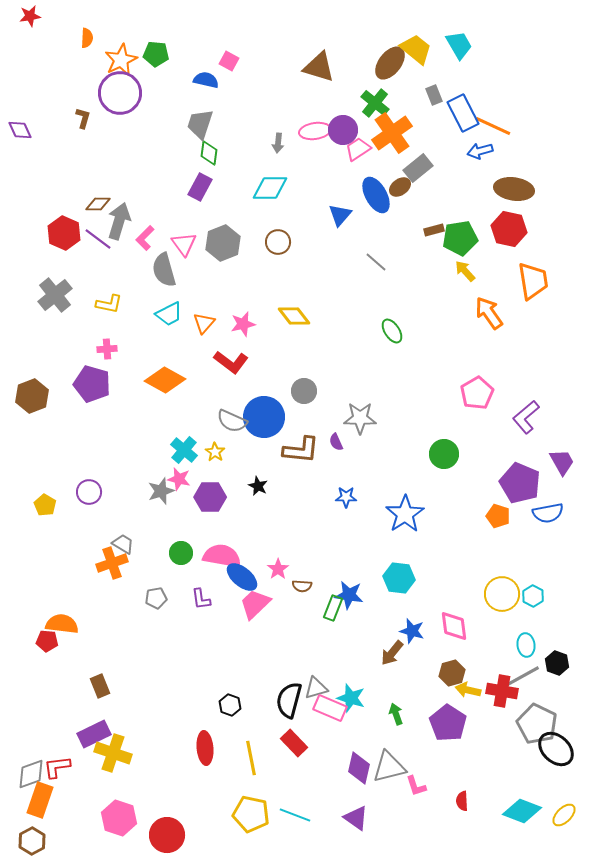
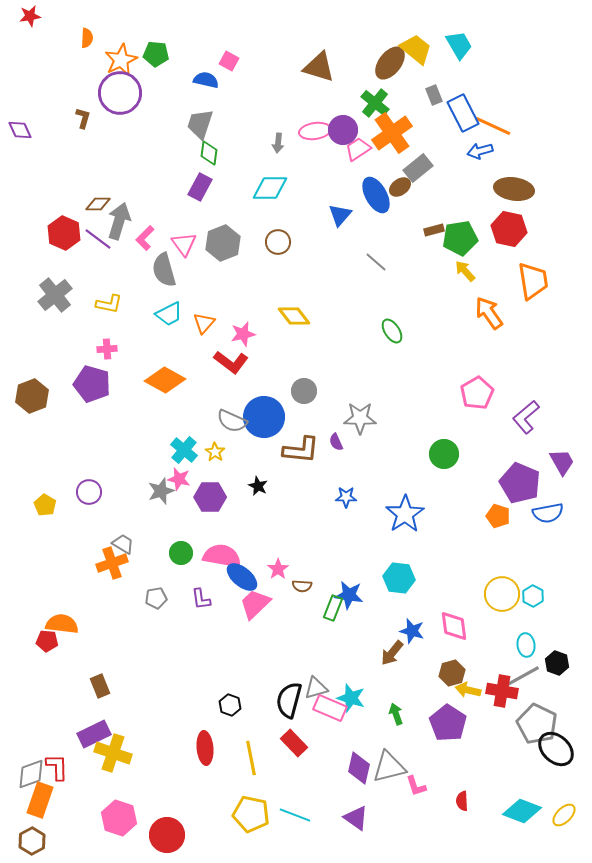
pink star at (243, 324): moved 10 px down
red L-shape at (57, 767): rotated 96 degrees clockwise
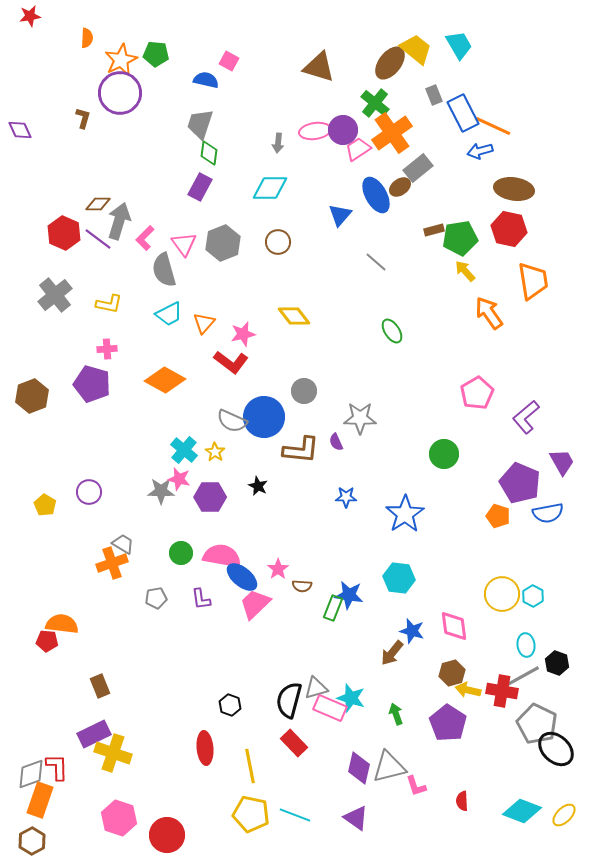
gray star at (161, 491): rotated 20 degrees clockwise
yellow line at (251, 758): moved 1 px left, 8 px down
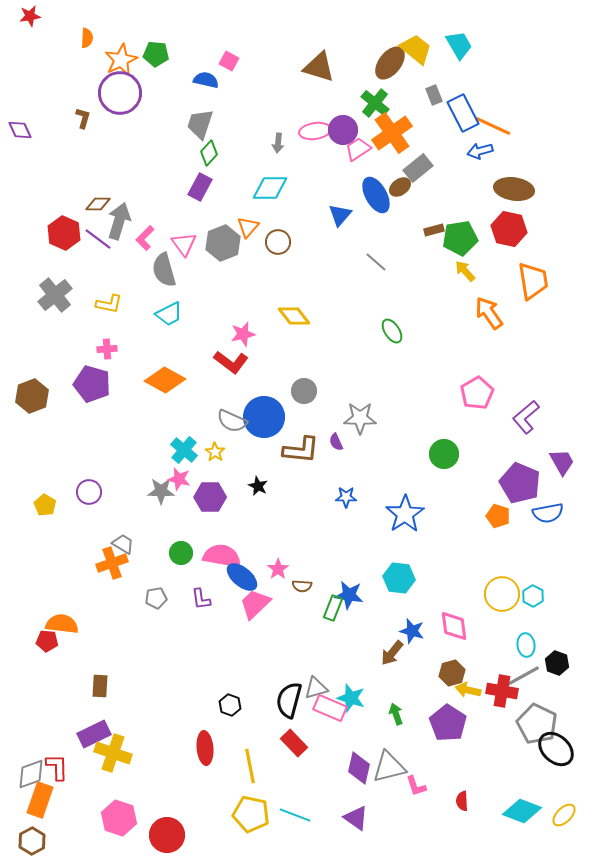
green diamond at (209, 153): rotated 35 degrees clockwise
orange triangle at (204, 323): moved 44 px right, 96 px up
brown rectangle at (100, 686): rotated 25 degrees clockwise
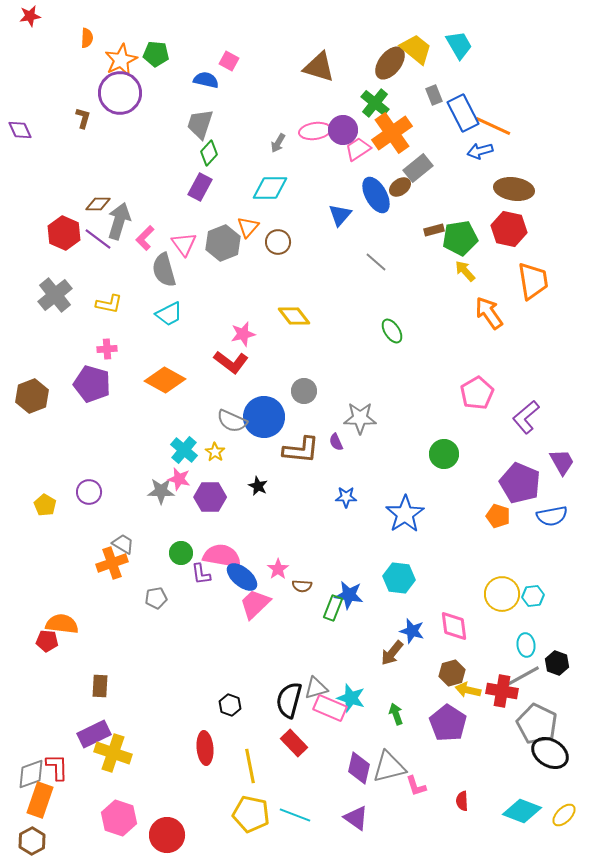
gray arrow at (278, 143): rotated 24 degrees clockwise
blue semicircle at (548, 513): moved 4 px right, 3 px down
cyan hexagon at (533, 596): rotated 25 degrees clockwise
purple L-shape at (201, 599): moved 25 px up
black ellipse at (556, 749): moved 6 px left, 4 px down; rotated 12 degrees counterclockwise
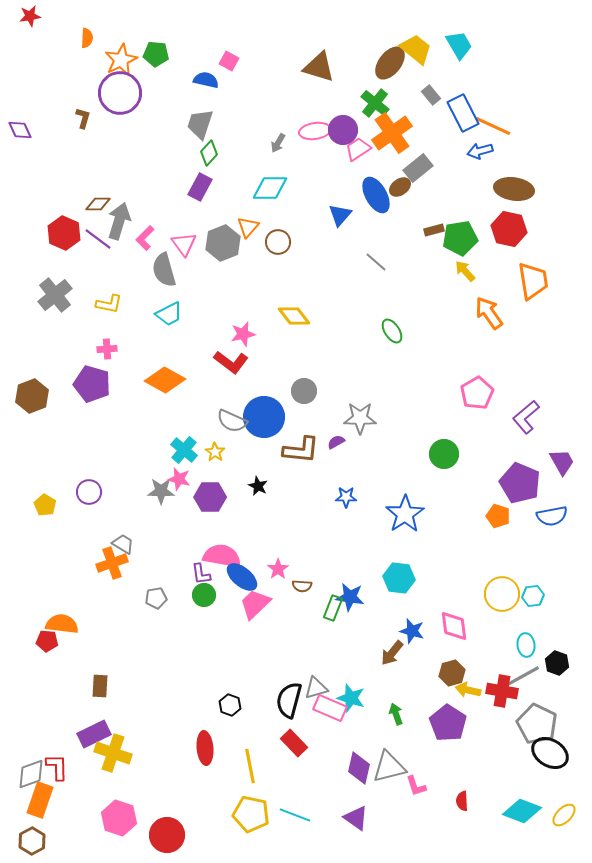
gray rectangle at (434, 95): moved 3 px left; rotated 18 degrees counterclockwise
purple semicircle at (336, 442): rotated 84 degrees clockwise
green circle at (181, 553): moved 23 px right, 42 px down
blue star at (349, 595): moved 1 px right, 2 px down
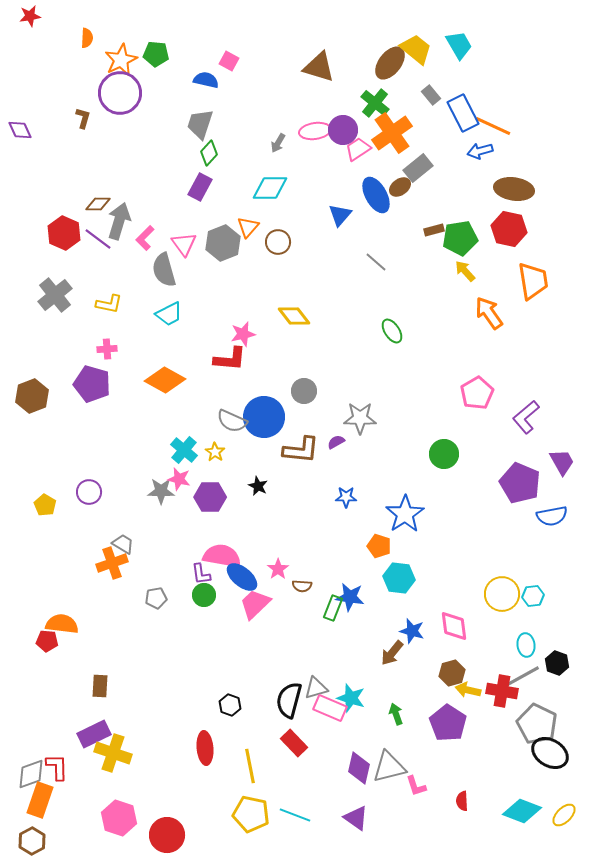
red L-shape at (231, 362): moved 1 px left, 3 px up; rotated 32 degrees counterclockwise
orange pentagon at (498, 516): moved 119 px left, 30 px down
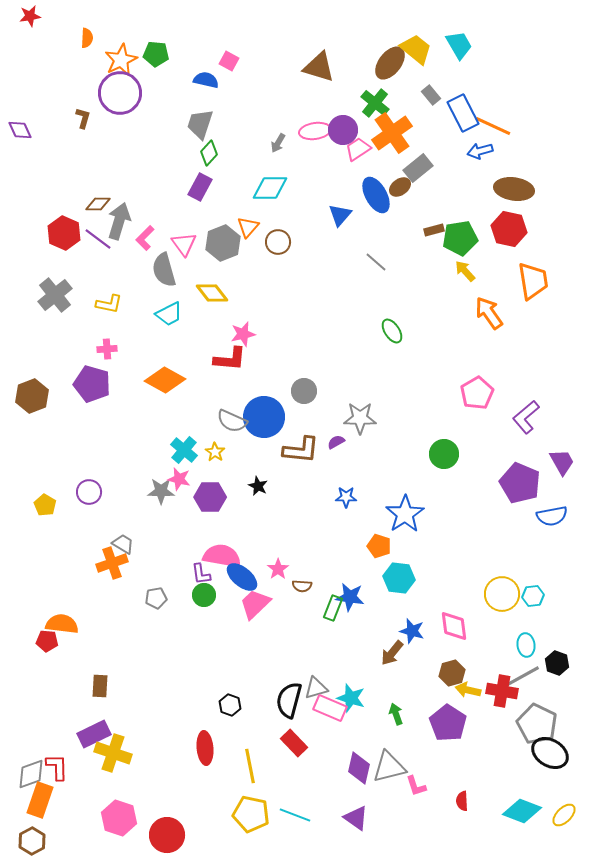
yellow diamond at (294, 316): moved 82 px left, 23 px up
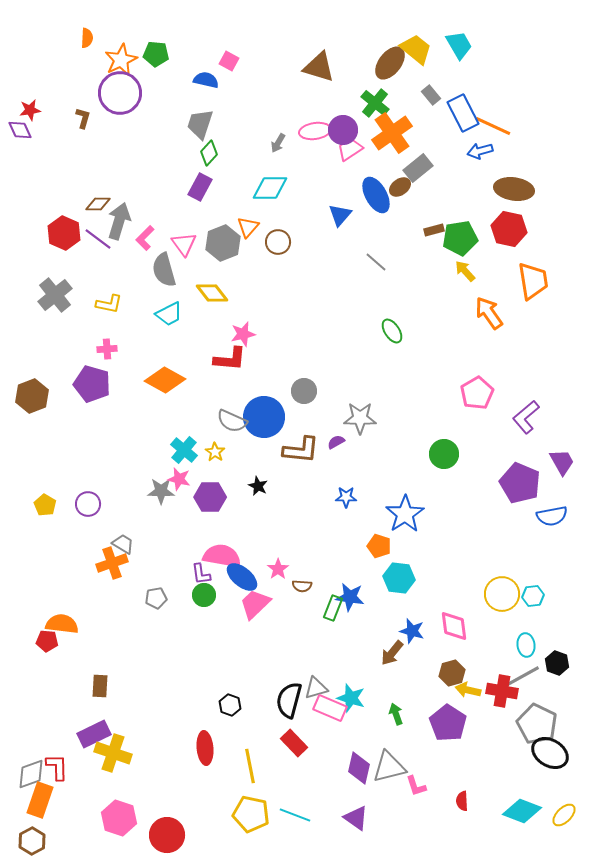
red star at (30, 16): moved 94 px down
pink trapezoid at (358, 149): moved 8 px left
purple circle at (89, 492): moved 1 px left, 12 px down
